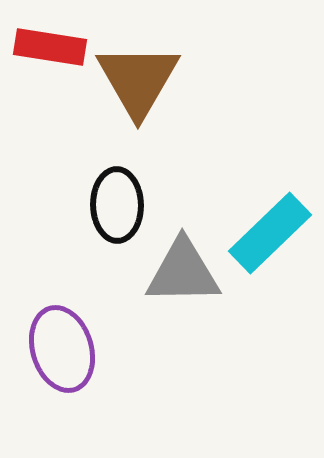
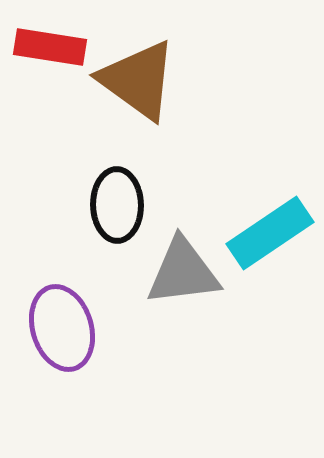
brown triangle: rotated 24 degrees counterclockwise
cyan rectangle: rotated 10 degrees clockwise
gray triangle: rotated 6 degrees counterclockwise
purple ellipse: moved 21 px up
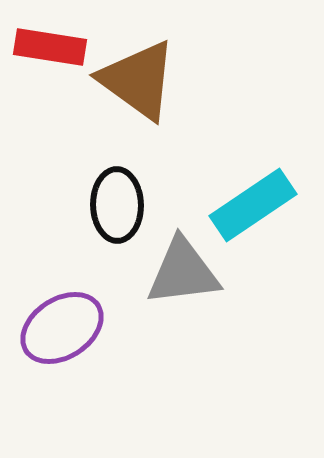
cyan rectangle: moved 17 px left, 28 px up
purple ellipse: rotated 74 degrees clockwise
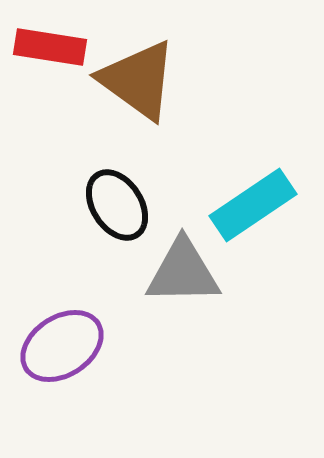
black ellipse: rotated 32 degrees counterclockwise
gray triangle: rotated 6 degrees clockwise
purple ellipse: moved 18 px down
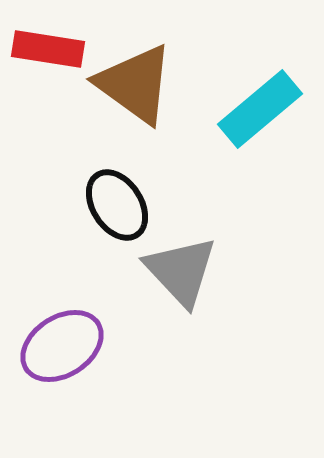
red rectangle: moved 2 px left, 2 px down
brown triangle: moved 3 px left, 4 px down
cyan rectangle: moved 7 px right, 96 px up; rotated 6 degrees counterclockwise
gray triangle: moved 2 px left, 1 px up; rotated 48 degrees clockwise
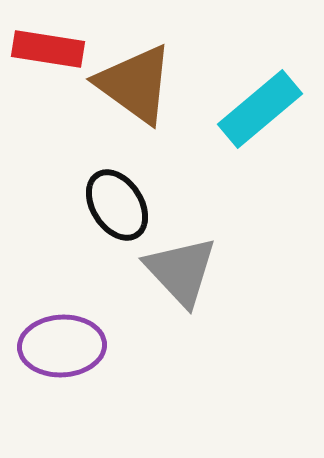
purple ellipse: rotated 30 degrees clockwise
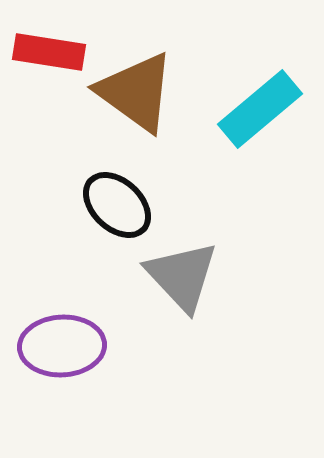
red rectangle: moved 1 px right, 3 px down
brown triangle: moved 1 px right, 8 px down
black ellipse: rotated 14 degrees counterclockwise
gray triangle: moved 1 px right, 5 px down
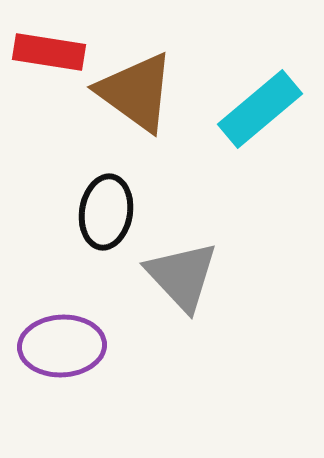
black ellipse: moved 11 px left, 7 px down; rotated 56 degrees clockwise
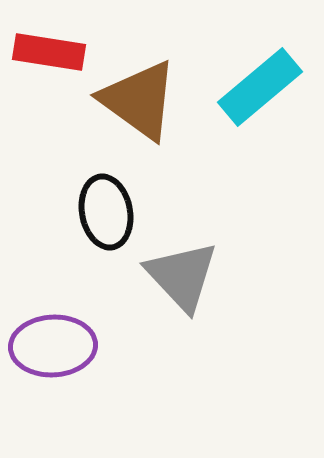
brown triangle: moved 3 px right, 8 px down
cyan rectangle: moved 22 px up
black ellipse: rotated 20 degrees counterclockwise
purple ellipse: moved 9 px left
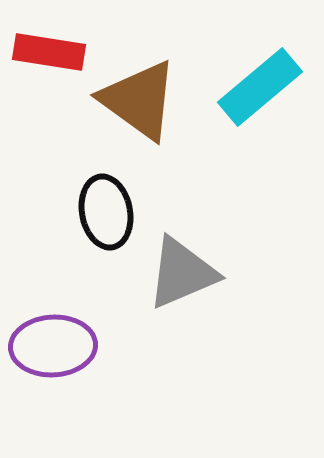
gray triangle: moved 3 px up; rotated 50 degrees clockwise
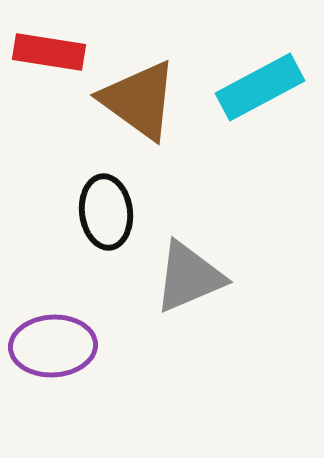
cyan rectangle: rotated 12 degrees clockwise
black ellipse: rotated 4 degrees clockwise
gray triangle: moved 7 px right, 4 px down
